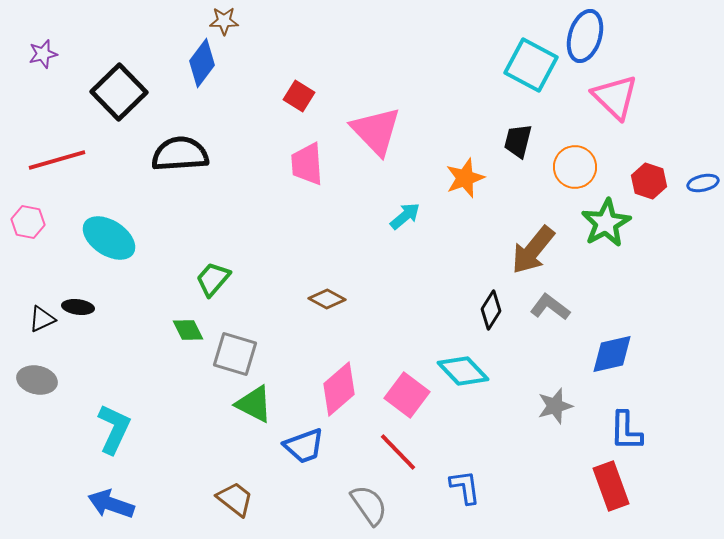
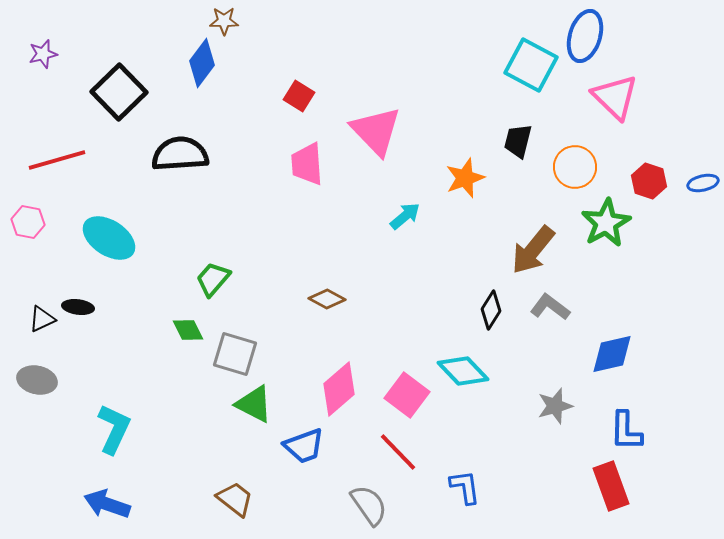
blue arrow at (111, 504): moved 4 px left
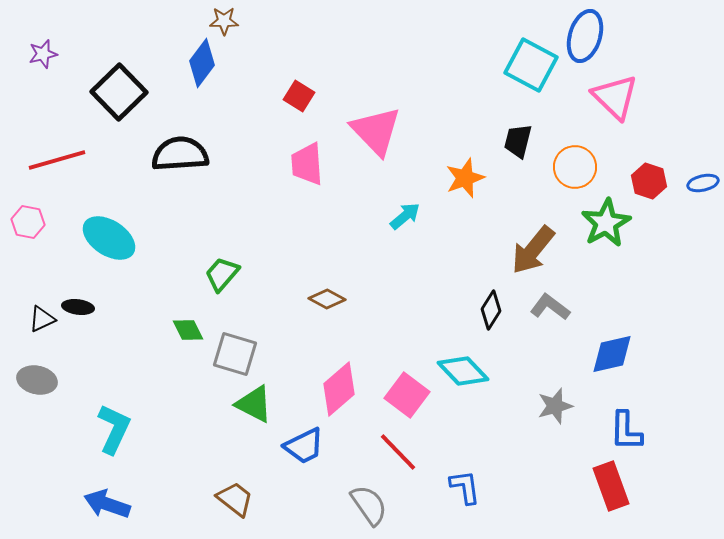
green trapezoid at (213, 279): moved 9 px right, 5 px up
blue trapezoid at (304, 446): rotated 6 degrees counterclockwise
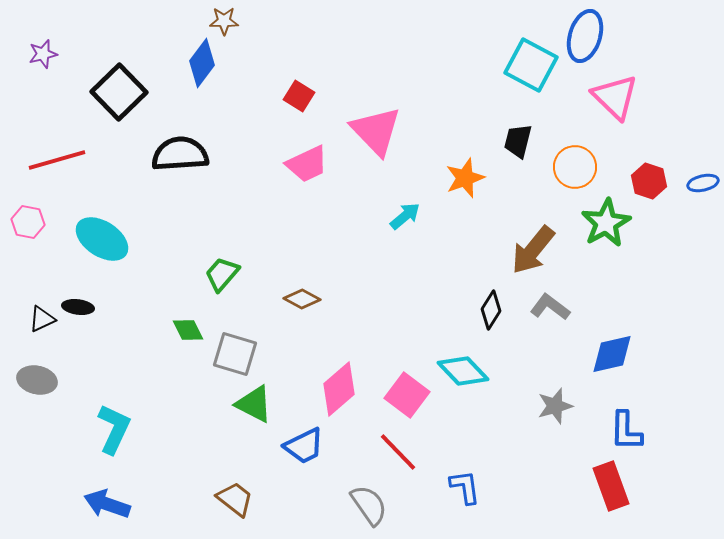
pink trapezoid at (307, 164): rotated 111 degrees counterclockwise
cyan ellipse at (109, 238): moved 7 px left, 1 px down
brown diamond at (327, 299): moved 25 px left
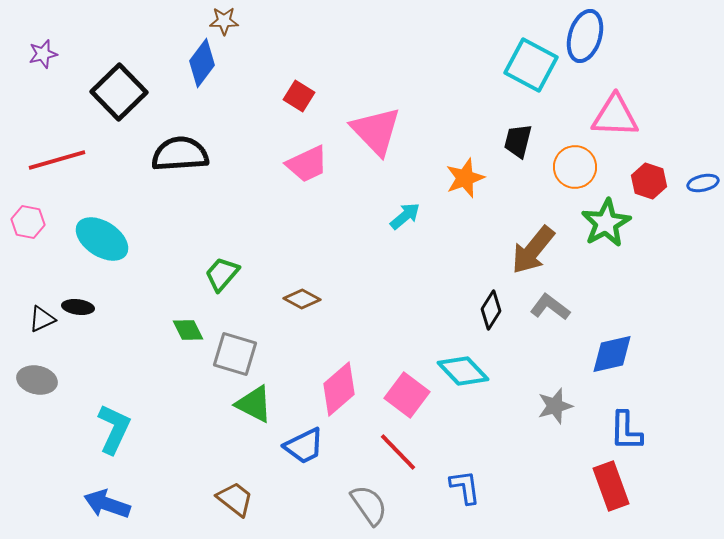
pink triangle at (615, 97): moved 19 px down; rotated 42 degrees counterclockwise
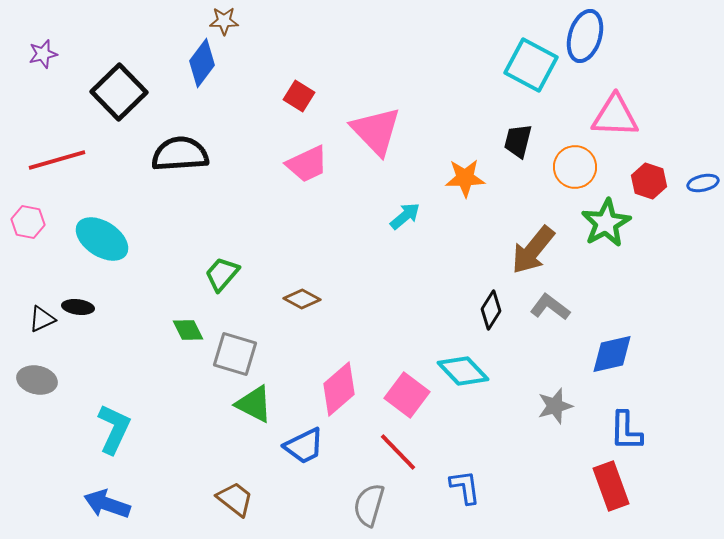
orange star at (465, 178): rotated 18 degrees clockwise
gray semicircle at (369, 505): rotated 129 degrees counterclockwise
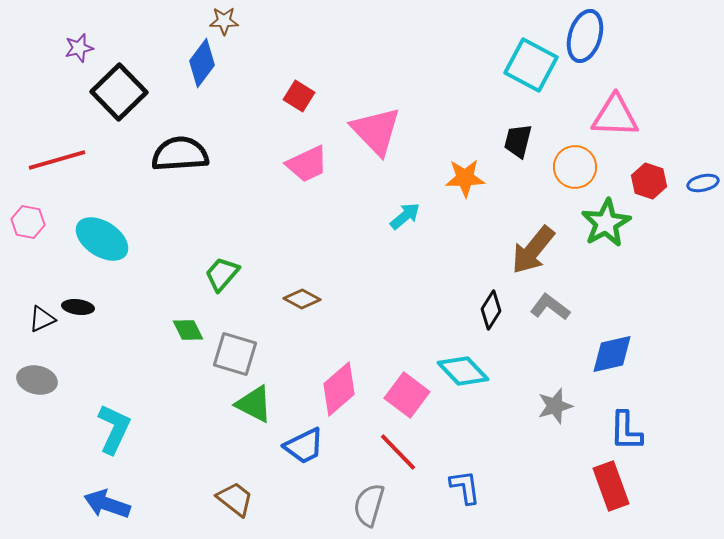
purple star at (43, 54): moved 36 px right, 6 px up
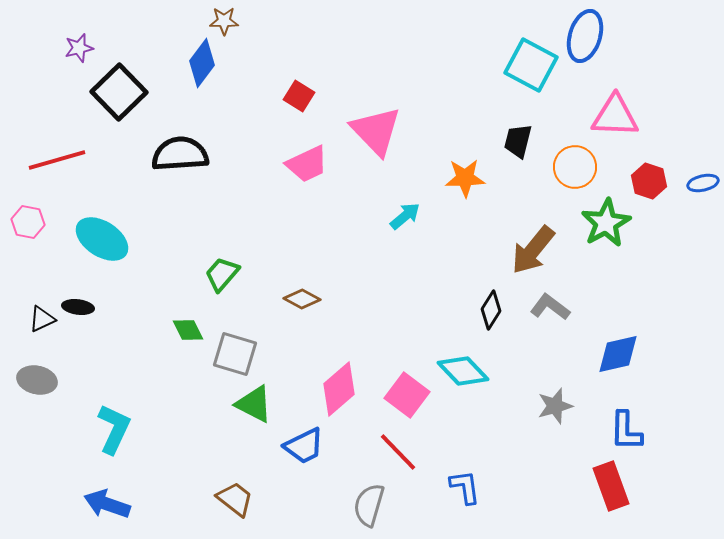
blue diamond at (612, 354): moved 6 px right
